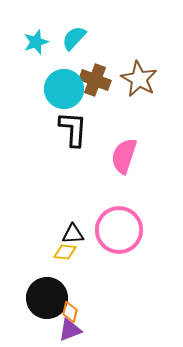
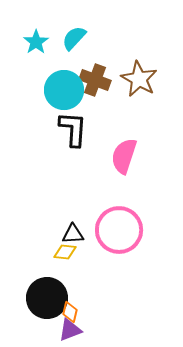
cyan star: rotated 15 degrees counterclockwise
cyan circle: moved 1 px down
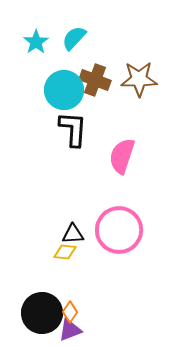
brown star: rotated 30 degrees counterclockwise
pink semicircle: moved 2 px left
black circle: moved 5 px left, 15 px down
orange diamond: rotated 20 degrees clockwise
